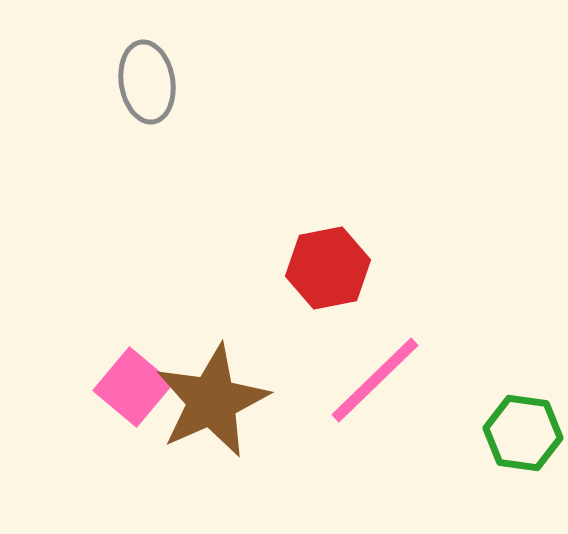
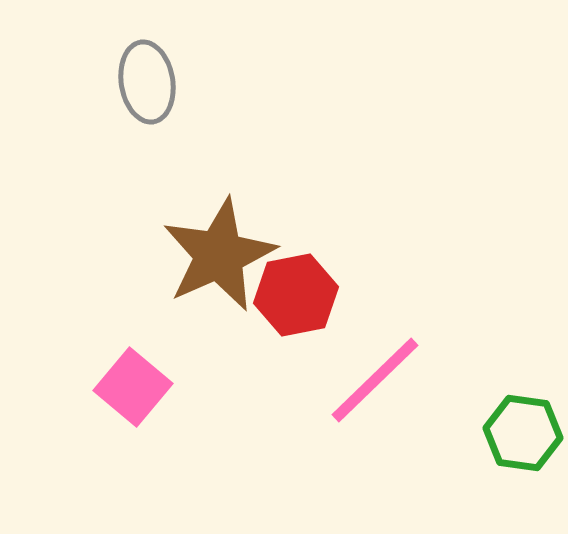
red hexagon: moved 32 px left, 27 px down
brown star: moved 7 px right, 146 px up
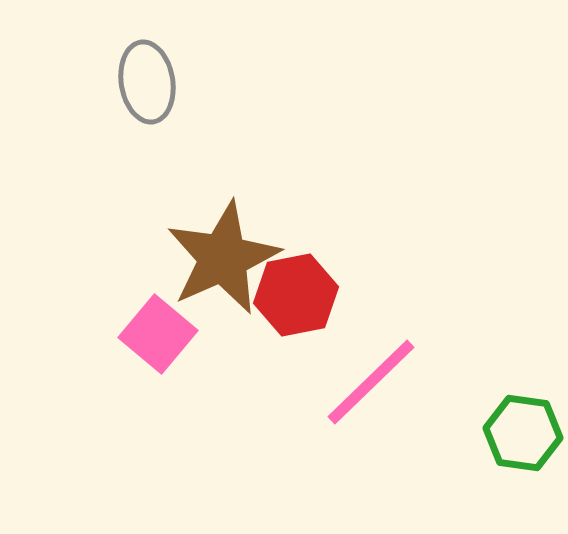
brown star: moved 4 px right, 3 px down
pink line: moved 4 px left, 2 px down
pink square: moved 25 px right, 53 px up
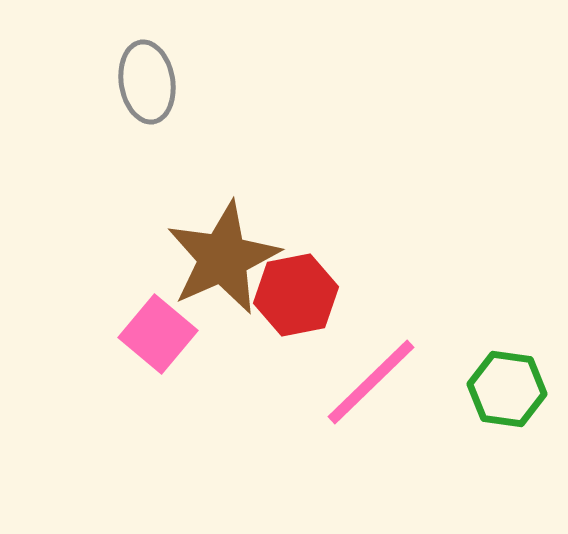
green hexagon: moved 16 px left, 44 px up
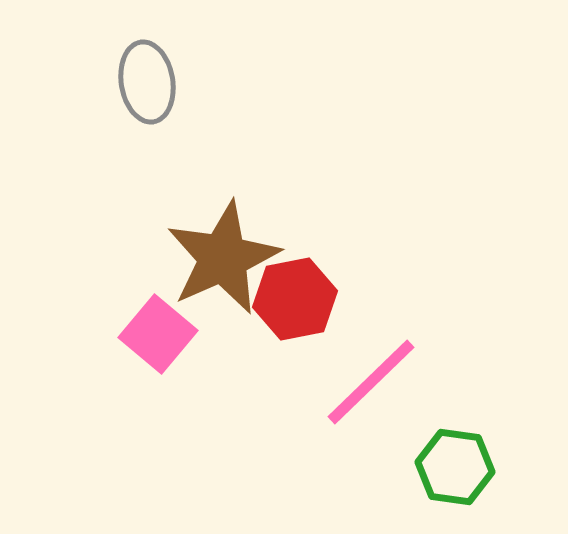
red hexagon: moved 1 px left, 4 px down
green hexagon: moved 52 px left, 78 px down
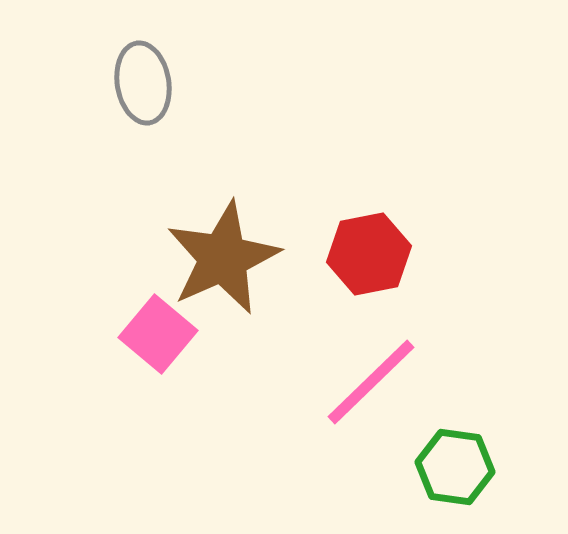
gray ellipse: moved 4 px left, 1 px down
red hexagon: moved 74 px right, 45 px up
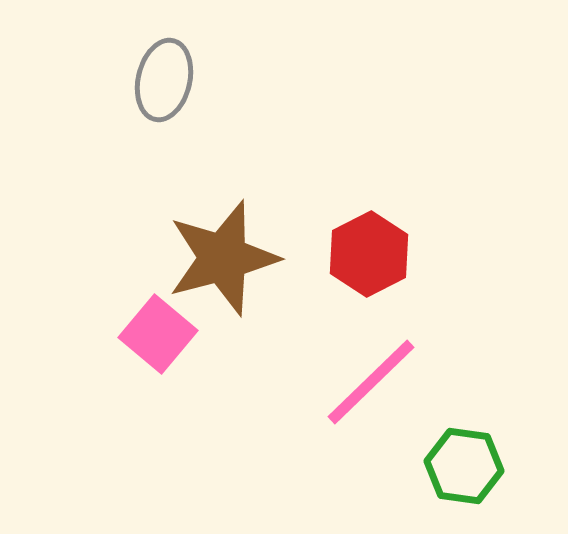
gray ellipse: moved 21 px right, 3 px up; rotated 22 degrees clockwise
red hexagon: rotated 16 degrees counterclockwise
brown star: rotated 9 degrees clockwise
green hexagon: moved 9 px right, 1 px up
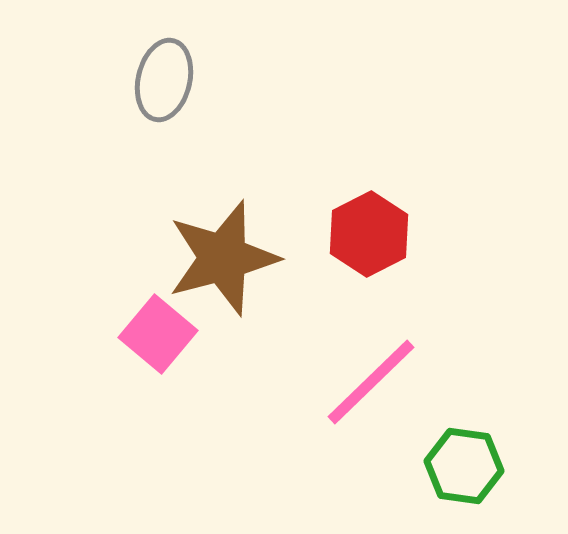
red hexagon: moved 20 px up
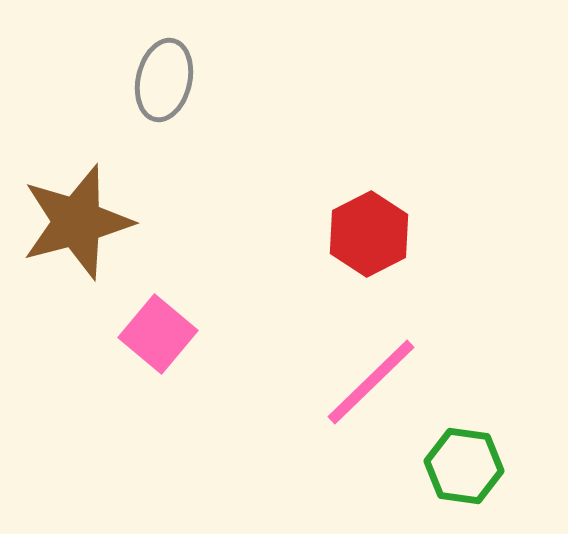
brown star: moved 146 px left, 36 px up
